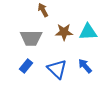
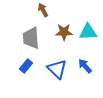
gray trapezoid: rotated 85 degrees clockwise
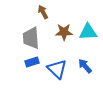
brown arrow: moved 2 px down
blue rectangle: moved 6 px right, 4 px up; rotated 32 degrees clockwise
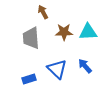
blue rectangle: moved 3 px left, 17 px down
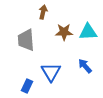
brown arrow: rotated 40 degrees clockwise
gray trapezoid: moved 5 px left, 2 px down
blue triangle: moved 6 px left, 3 px down; rotated 15 degrees clockwise
blue rectangle: moved 2 px left, 7 px down; rotated 48 degrees counterclockwise
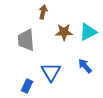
cyan triangle: rotated 24 degrees counterclockwise
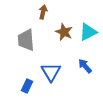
brown star: rotated 24 degrees clockwise
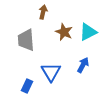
blue arrow: moved 2 px left, 1 px up; rotated 70 degrees clockwise
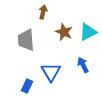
blue arrow: rotated 56 degrees counterclockwise
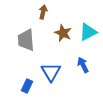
brown star: moved 1 px left, 1 px down
